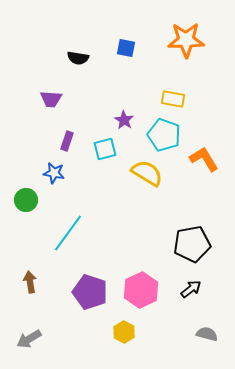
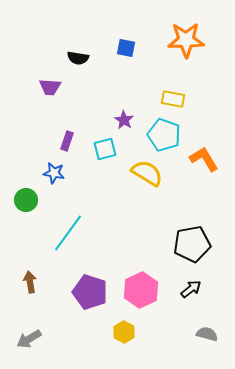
purple trapezoid: moved 1 px left, 12 px up
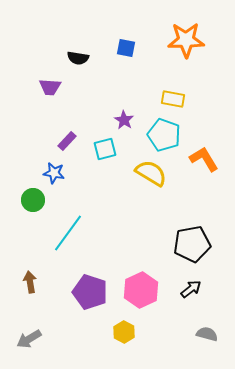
purple rectangle: rotated 24 degrees clockwise
yellow semicircle: moved 4 px right
green circle: moved 7 px right
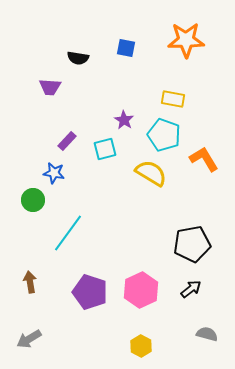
yellow hexagon: moved 17 px right, 14 px down
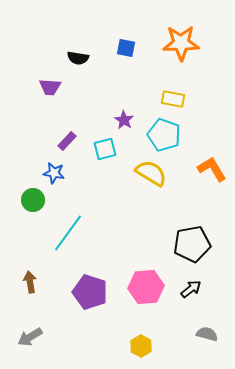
orange star: moved 5 px left, 3 px down
orange L-shape: moved 8 px right, 10 px down
pink hexagon: moved 5 px right, 3 px up; rotated 20 degrees clockwise
gray arrow: moved 1 px right, 2 px up
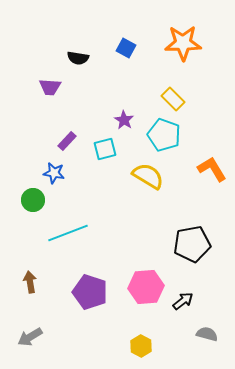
orange star: moved 2 px right
blue square: rotated 18 degrees clockwise
yellow rectangle: rotated 35 degrees clockwise
yellow semicircle: moved 3 px left, 3 px down
cyan line: rotated 33 degrees clockwise
black arrow: moved 8 px left, 12 px down
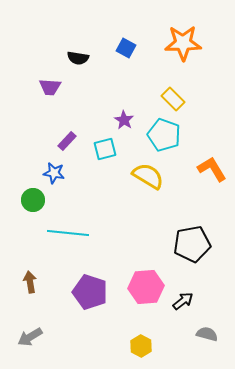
cyan line: rotated 27 degrees clockwise
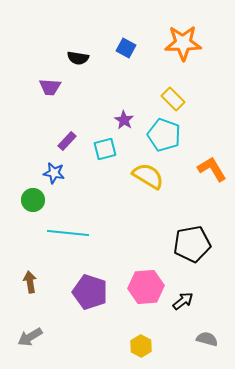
gray semicircle: moved 5 px down
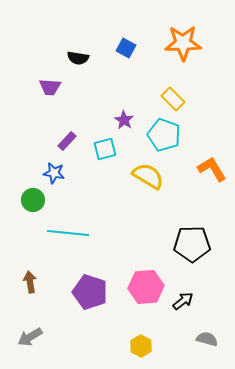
black pentagon: rotated 9 degrees clockwise
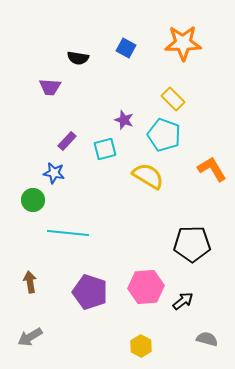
purple star: rotated 12 degrees counterclockwise
